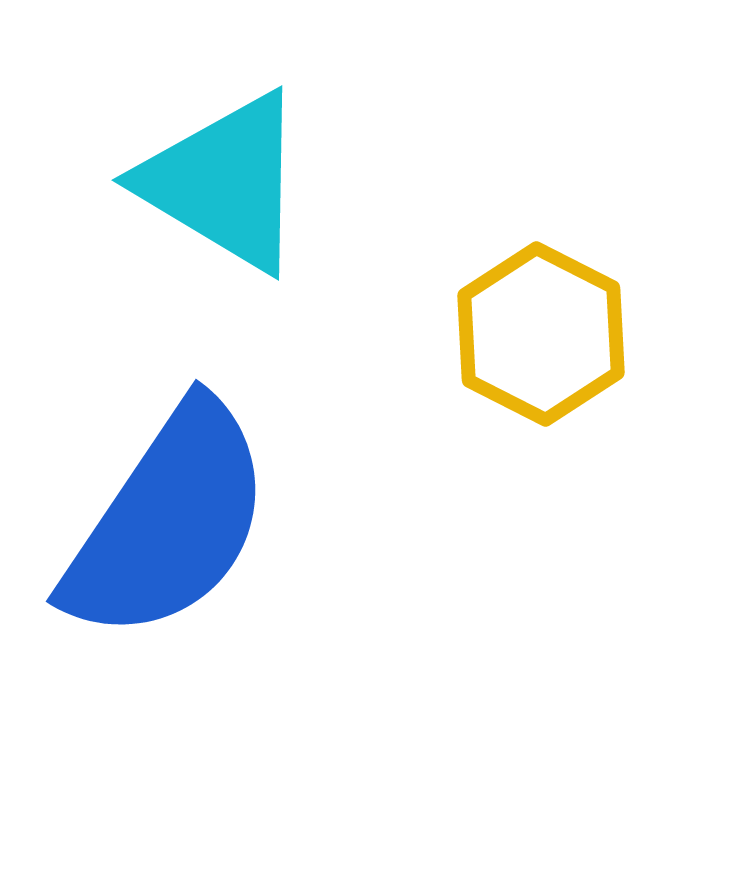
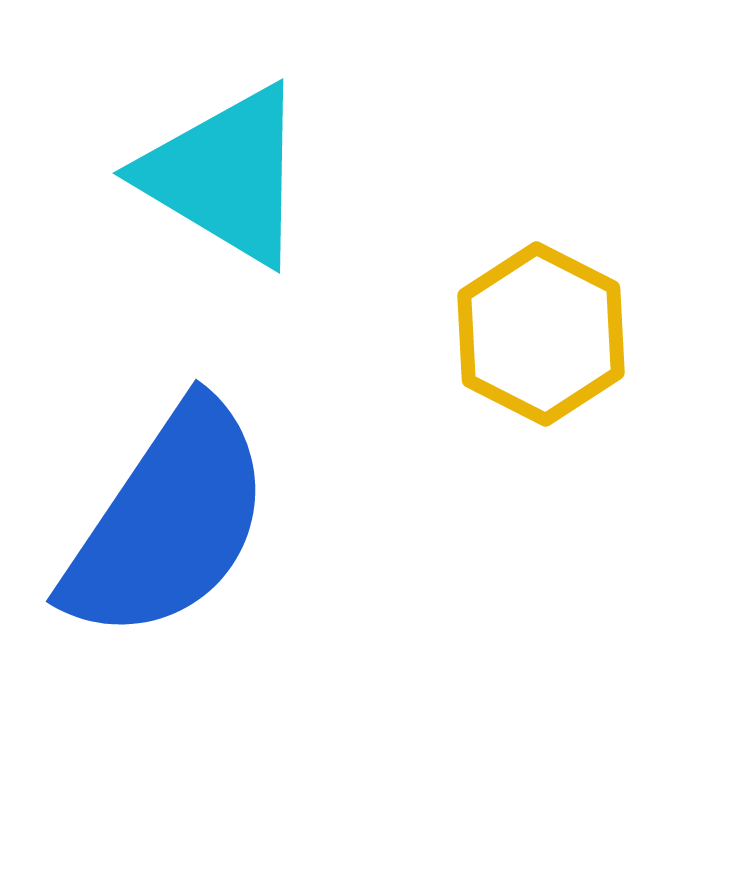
cyan triangle: moved 1 px right, 7 px up
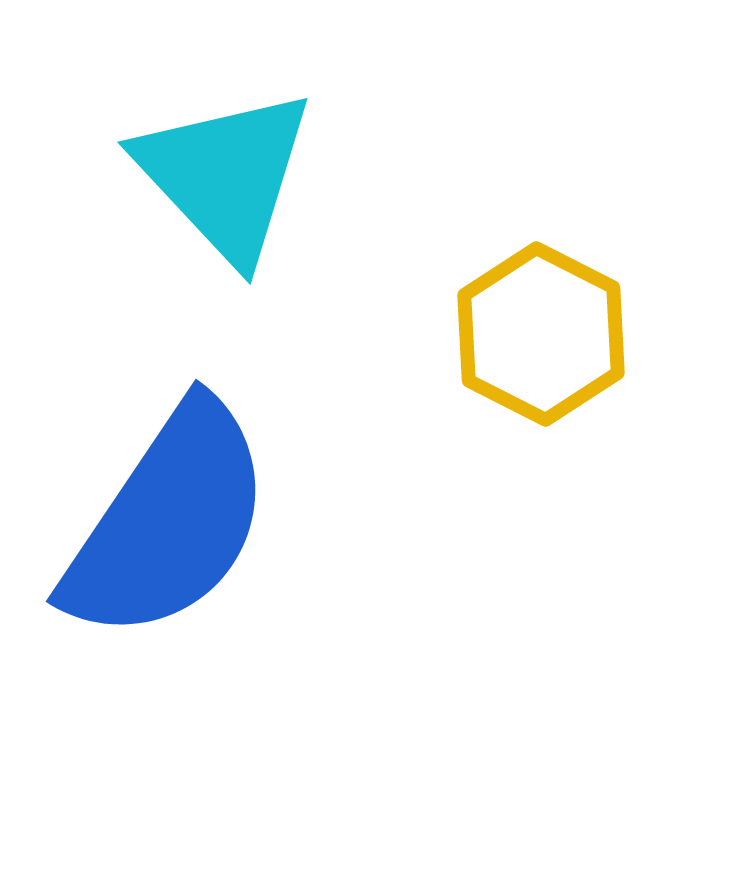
cyan triangle: rotated 16 degrees clockwise
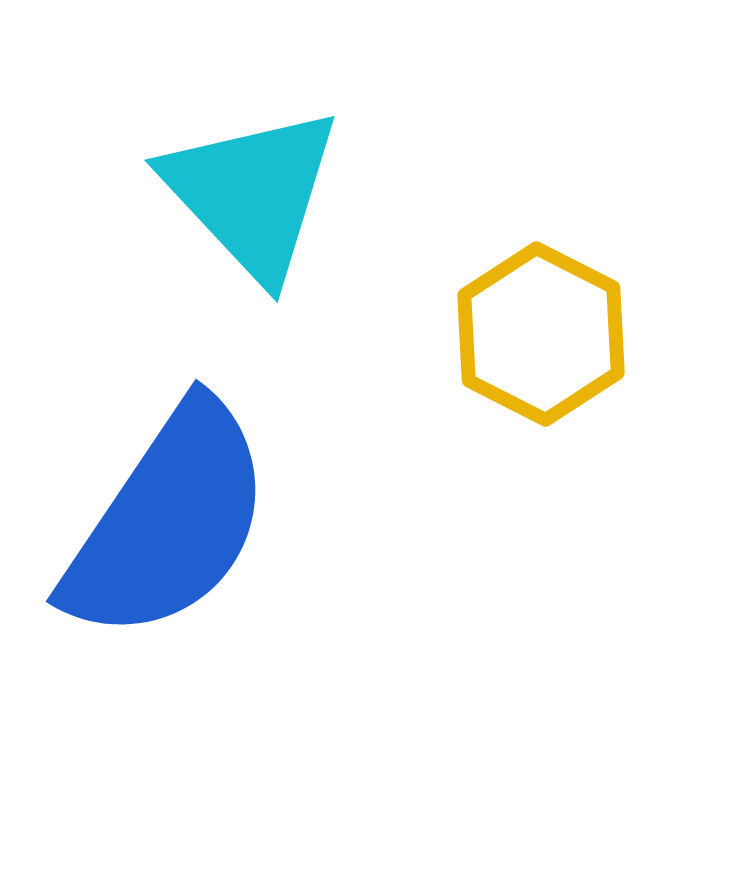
cyan triangle: moved 27 px right, 18 px down
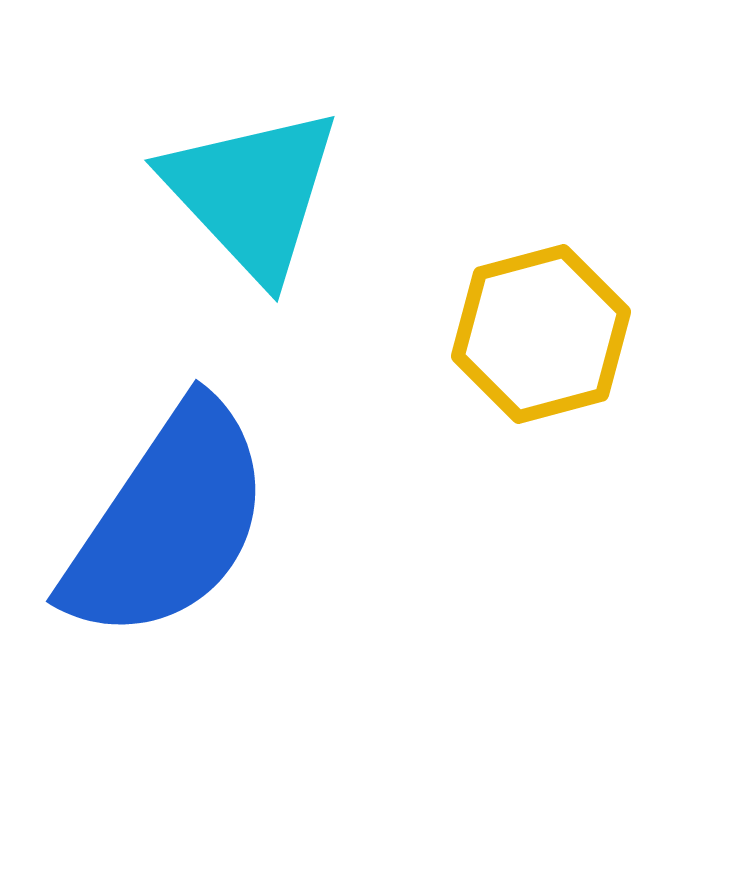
yellow hexagon: rotated 18 degrees clockwise
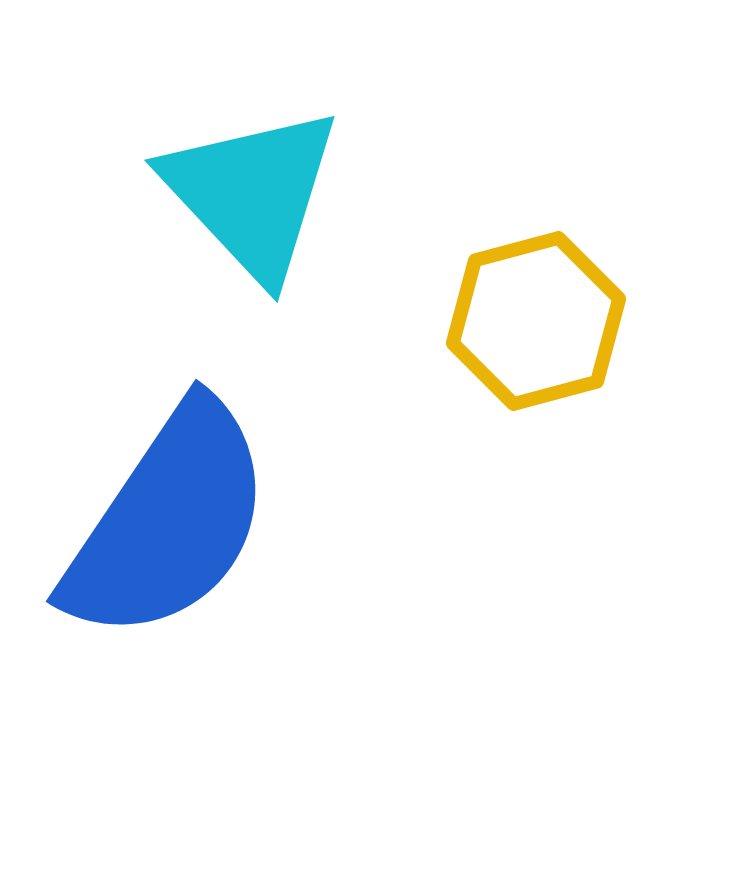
yellow hexagon: moved 5 px left, 13 px up
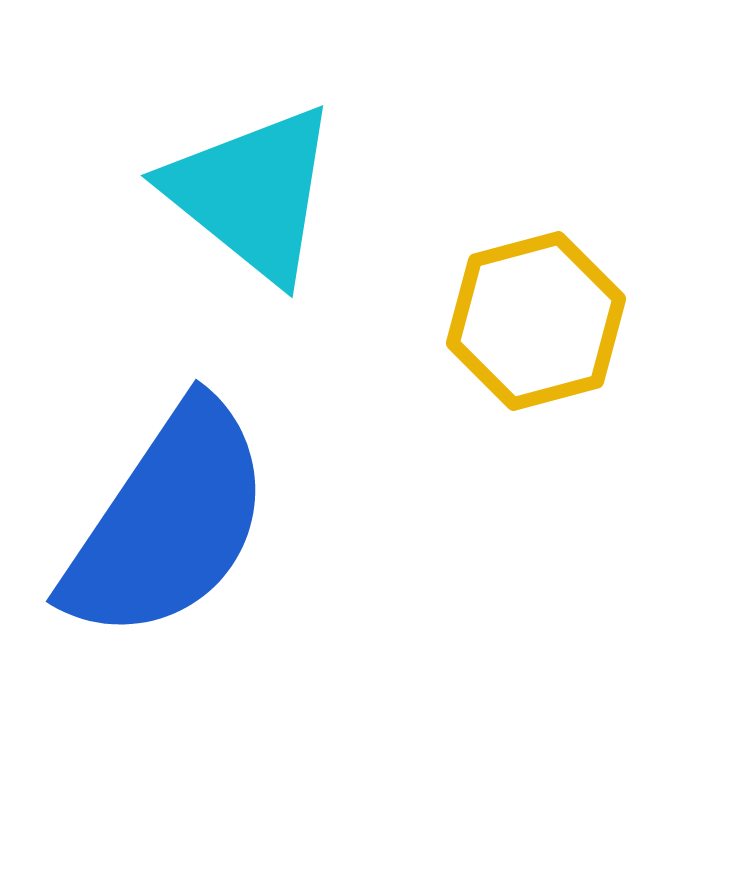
cyan triangle: rotated 8 degrees counterclockwise
